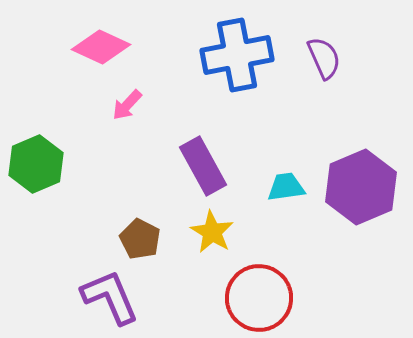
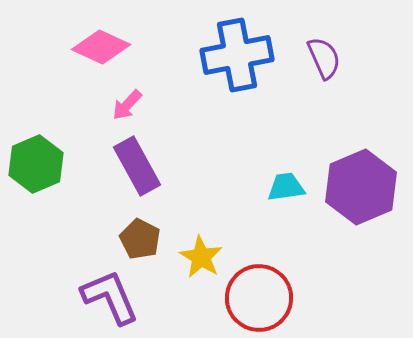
purple rectangle: moved 66 px left
yellow star: moved 11 px left, 25 px down
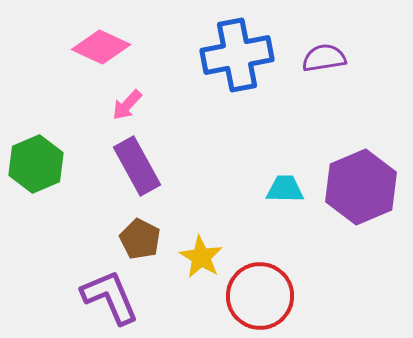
purple semicircle: rotated 75 degrees counterclockwise
cyan trapezoid: moved 1 px left, 2 px down; rotated 9 degrees clockwise
red circle: moved 1 px right, 2 px up
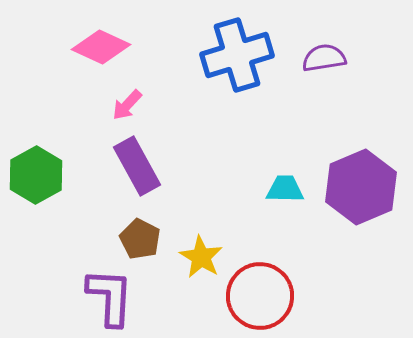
blue cross: rotated 6 degrees counterclockwise
green hexagon: moved 11 px down; rotated 6 degrees counterclockwise
purple L-shape: rotated 26 degrees clockwise
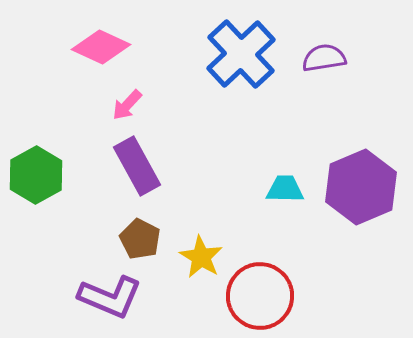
blue cross: moved 4 px right, 1 px up; rotated 26 degrees counterclockwise
purple L-shape: rotated 110 degrees clockwise
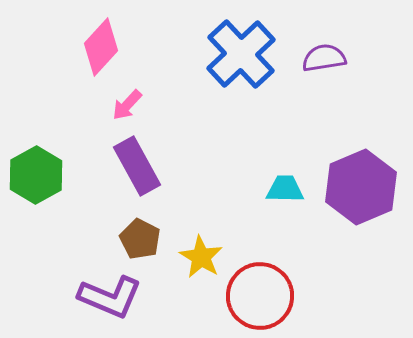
pink diamond: rotated 72 degrees counterclockwise
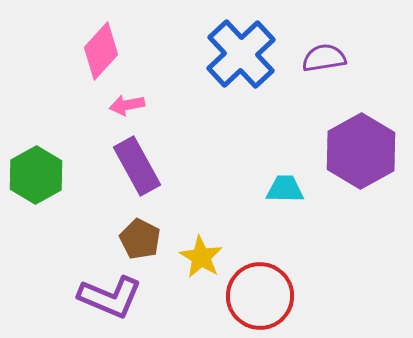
pink diamond: moved 4 px down
pink arrow: rotated 36 degrees clockwise
purple hexagon: moved 36 px up; rotated 6 degrees counterclockwise
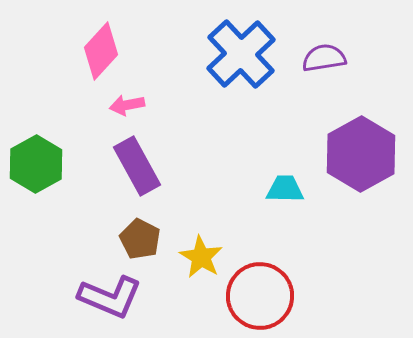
purple hexagon: moved 3 px down
green hexagon: moved 11 px up
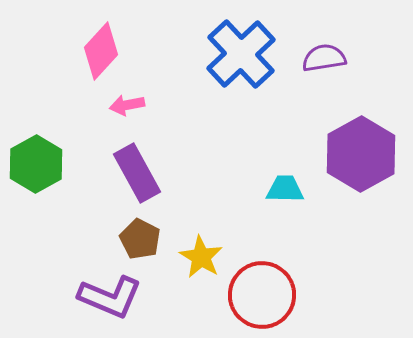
purple rectangle: moved 7 px down
red circle: moved 2 px right, 1 px up
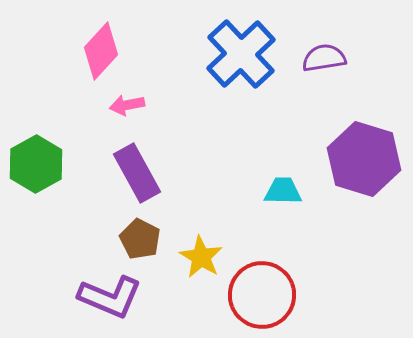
purple hexagon: moved 3 px right, 5 px down; rotated 14 degrees counterclockwise
cyan trapezoid: moved 2 px left, 2 px down
